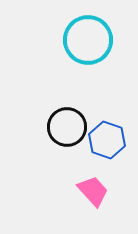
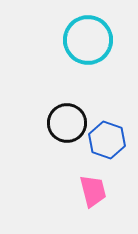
black circle: moved 4 px up
pink trapezoid: rotated 28 degrees clockwise
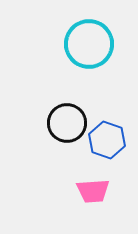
cyan circle: moved 1 px right, 4 px down
pink trapezoid: rotated 100 degrees clockwise
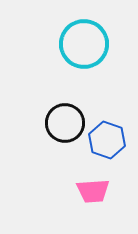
cyan circle: moved 5 px left
black circle: moved 2 px left
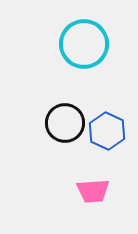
blue hexagon: moved 9 px up; rotated 6 degrees clockwise
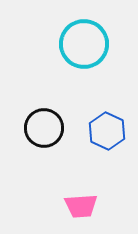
black circle: moved 21 px left, 5 px down
pink trapezoid: moved 12 px left, 15 px down
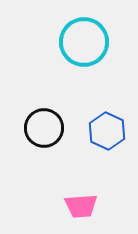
cyan circle: moved 2 px up
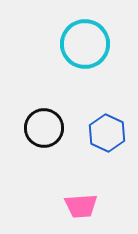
cyan circle: moved 1 px right, 2 px down
blue hexagon: moved 2 px down
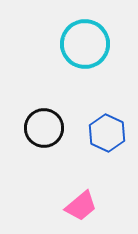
pink trapezoid: rotated 36 degrees counterclockwise
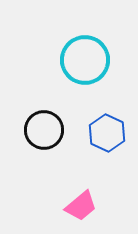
cyan circle: moved 16 px down
black circle: moved 2 px down
